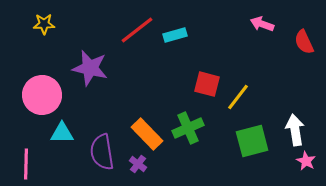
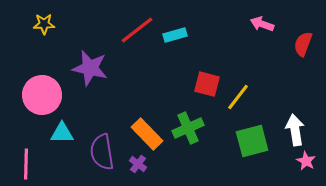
red semicircle: moved 1 px left, 2 px down; rotated 45 degrees clockwise
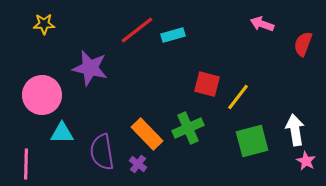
cyan rectangle: moved 2 px left
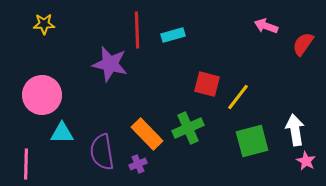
pink arrow: moved 4 px right, 2 px down
red line: rotated 54 degrees counterclockwise
red semicircle: rotated 15 degrees clockwise
purple star: moved 20 px right, 4 px up
purple cross: rotated 30 degrees clockwise
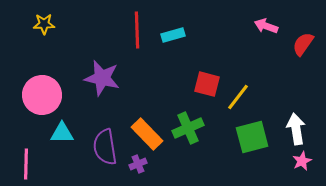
purple star: moved 8 px left, 14 px down
white arrow: moved 1 px right, 1 px up
green square: moved 4 px up
purple semicircle: moved 3 px right, 5 px up
pink star: moved 4 px left; rotated 18 degrees clockwise
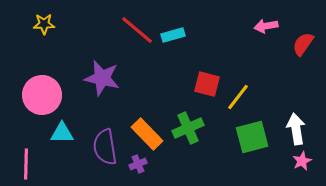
pink arrow: rotated 30 degrees counterclockwise
red line: rotated 48 degrees counterclockwise
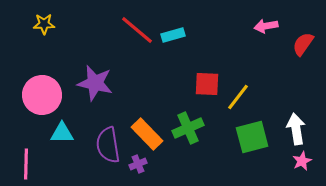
purple star: moved 7 px left, 5 px down
red square: rotated 12 degrees counterclockwise
purple semicircle: moved 3 px right, 2 px up
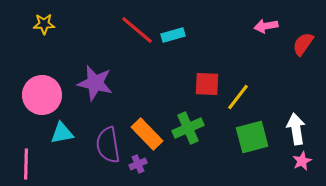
cyan triangle: rotated 10 degrees counterclockwise
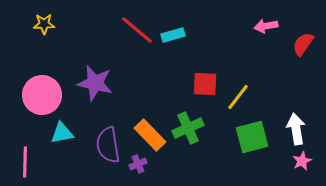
red square: moved 2 px left
orange rectangle: moved 3 px right, 1 px down
pink line: moved 1 px left, 2 px up
